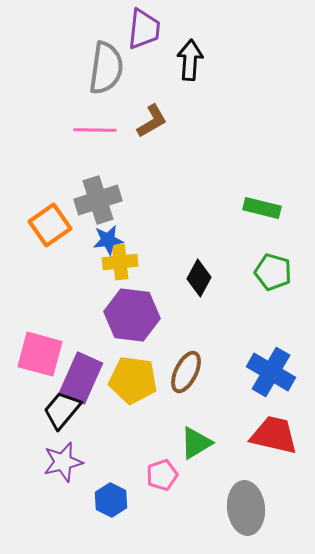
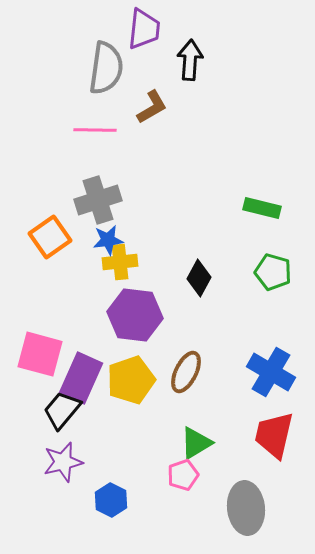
brown L-shape: moved 14 px up
orange square: moved 12 px down
purple hexagon: moved 3 px right
yellow pentagon: moved 2 px left; rotated 27 degrees counterclockwise
red trapezoid: rotated 90 degrees counterclockwise
pink pentagon: moved 21 px right
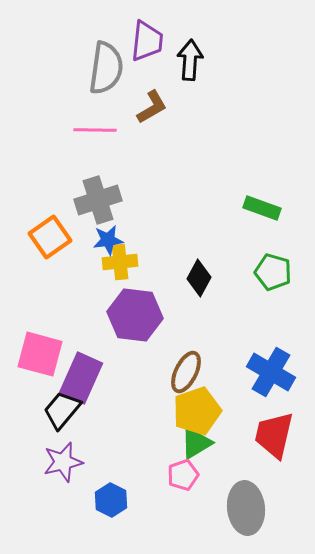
purple trapezoid: moved 3 px right, 12 px down
green rectangle: rotated 6 degrees clockwise
yellow pentagon: moved 66 px right, 31 px down
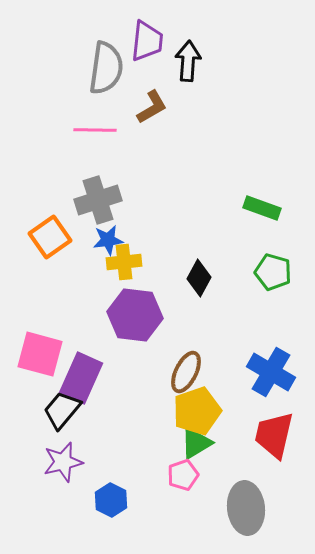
black arrow: moved 2 px left, 1 px down
yellow cross: moved 4 px right
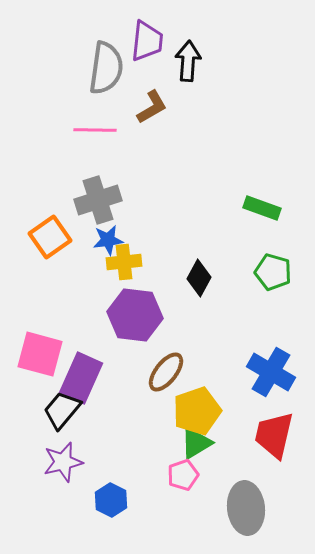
brown ellipse: moved 20 px left; rotated 12 degrees clockwise
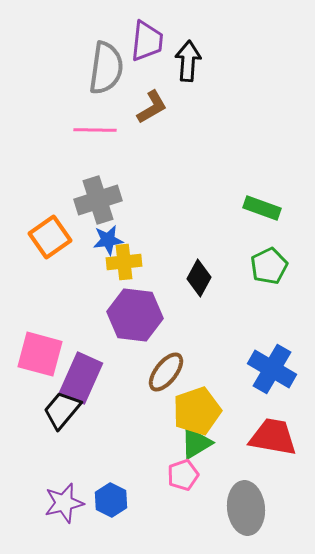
green pentagon: moved 4 px left, 6 px up; rotated 30 degrees clockwise
blue cross: moved 1 px right, 3 px up
red trapezoid: moved 1 px left, 2 px down; rotated 87 degrees clockwise
purple star: moved 1 px right, 41 px down
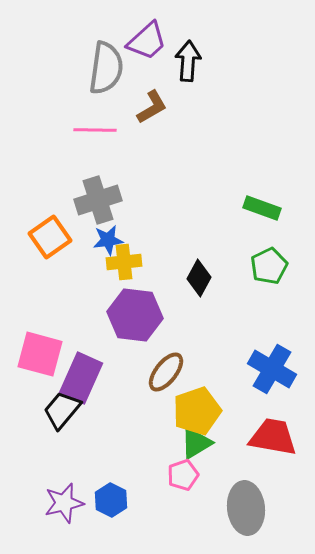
purple trapezoid: rotated 42 degrees clockwise
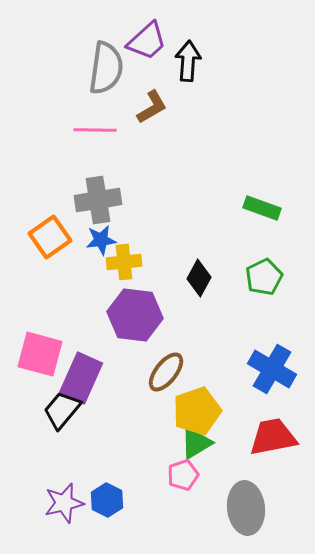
gray cross: rotated 9 degrees clockwise
blue star: moved 7 px left
green pentagon: moved 5 px left, 11 px down
red trapezoid: rotated 21 degrees counterclockwise
blue hexagon: moved 4 px left
